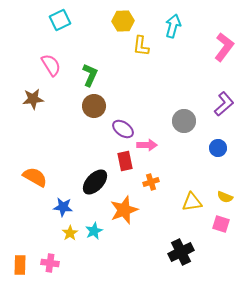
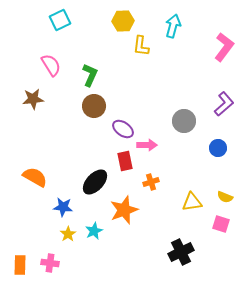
yellow star: moved 2 px left, 1 px down
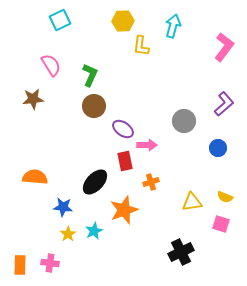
orange semicircle: rotated 25 degrees counterclockwise
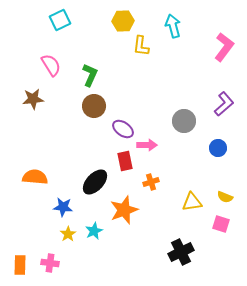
cyan arrow: rotated 30 degrees counterclockwise
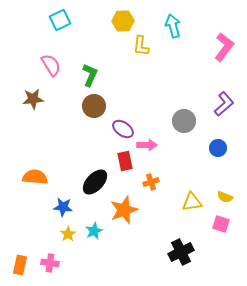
orange rectangle: rotated 12 degrees clockwise
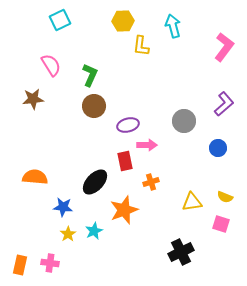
purple ellipse: moved 5 px right, 4 px up; rotated 50 degrees counterclockwise
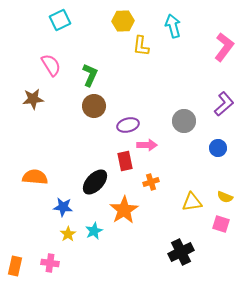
orange star: rotated 12 degrees counterclockwise
orange rectangle: moved 5 px left, 1 px down
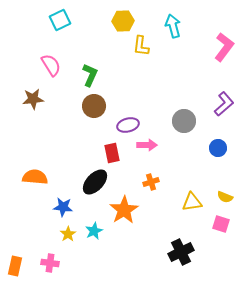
red rectangle: moved 13 px left, 8 px up
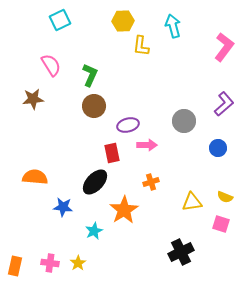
yellow star: moved 10 px right, 29 px down
